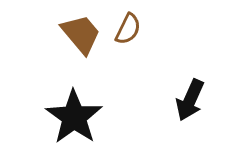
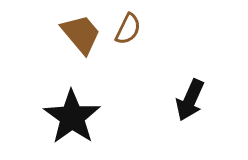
black star: moved 2 px left
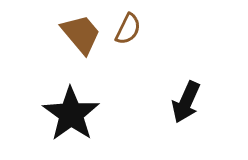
black arrow: moved 4 px left, 2 px down
black star: moved 1 px left, 3 px up
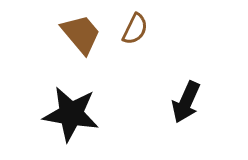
brown semicircle: moved 7 px right
black star: rotated 26 degrees counterclockwise
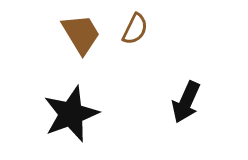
brown trapezoid: rotated 9 degrees clockwise
black star: rotated 30 degrees counterclockwise
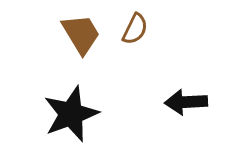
black arrow: rotated 63 degrees clockwise
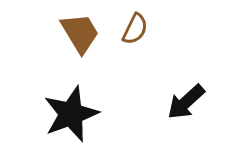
brown trapezoid: moved 1 px left, 1 px up
black arrow: rotated 39 degrees counterclockwise
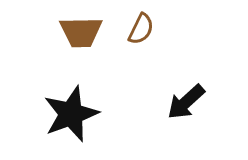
brown semicircle: moved 6 px right
brown trapezoid: moved 1 px right, 1 px up; rotated 120 degrees clockwise
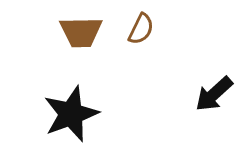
black arrow: moved 28 px right, 8 px up
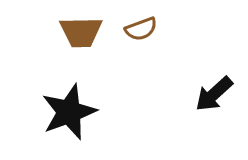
brown semicircle: rotated 44 degrees clockwise
black star: moved 2 px left, 2 px up
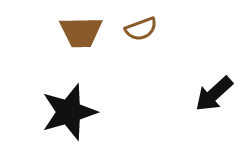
black star: rotated 4 degrees clockwise
